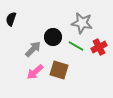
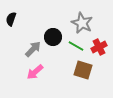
gray star: rotated 15 degrees clockwise
brown square: moved 24 px right
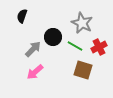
black semicircle: moved 11 px right, 3 px up
green line: moved 1 px left
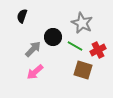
red cross: moved 1 px left, 3 px down
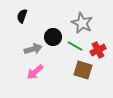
gray arrow: rotated 30 degrees clockwise
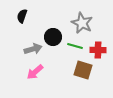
green line: rotated 14 degrees counterclockwise
red cross: rotated 28 degrees clockwise
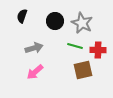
black circle: moved 2 px right, 16 px up
gray arrow: moved 1 px right, 1 px up
brown square: rotated 30 degrees counterclockwise
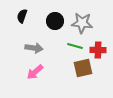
gray star: rotated 20 degrees counterclockwise
gray arrow: rotated 24 degrees clockwise
brown square: moved 2 px up
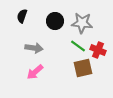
green line: moved 3 px right; rotated 21 degrees clockwise
red cross: rotated 21 degrees clockwise
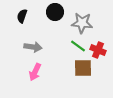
black circle: moved 9 px up
gray arrow: moved 1 px left, 1 px up
brown square: rotated 12 degrees clockwise
pink arrow: rotated 24 degrees counterclockwise
